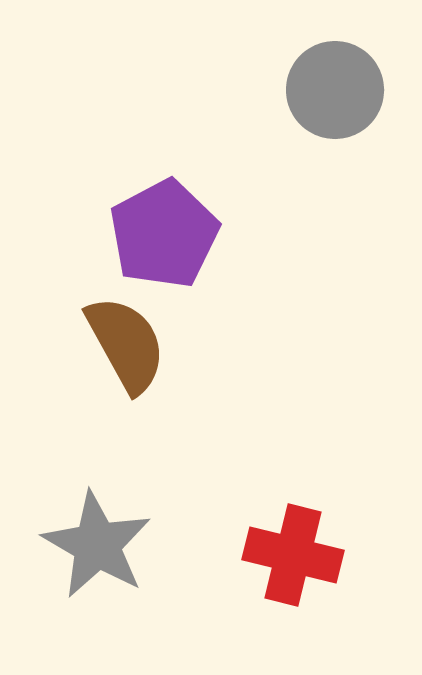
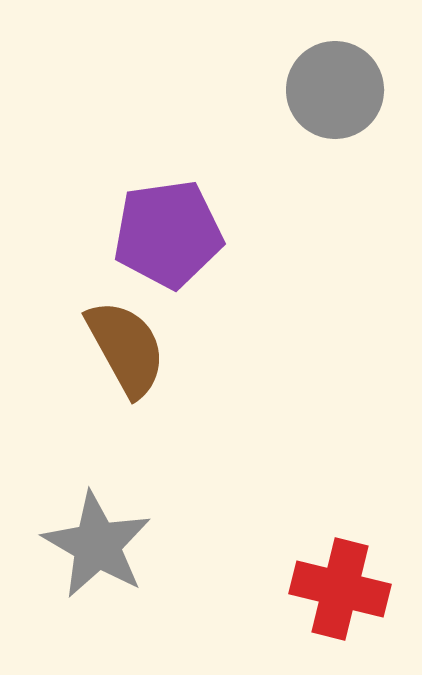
purple pentagon: moved 4 px right; rotated 20 degrees clockwise
brown semicircle: moved 4 px down
red cross: moved 47 px right, 34 px down
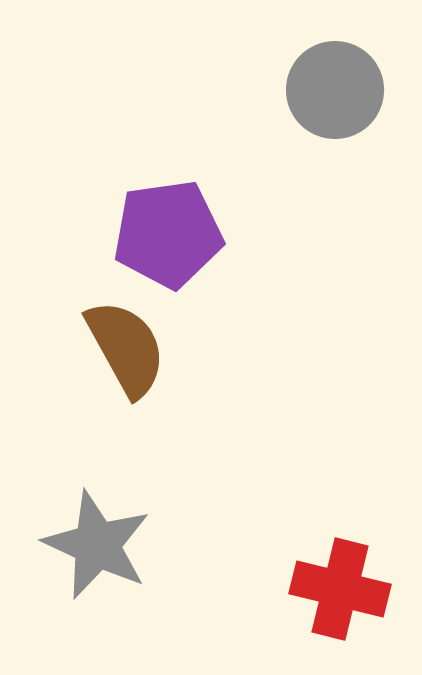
gray star: rotated 5 degrees counterclockwise
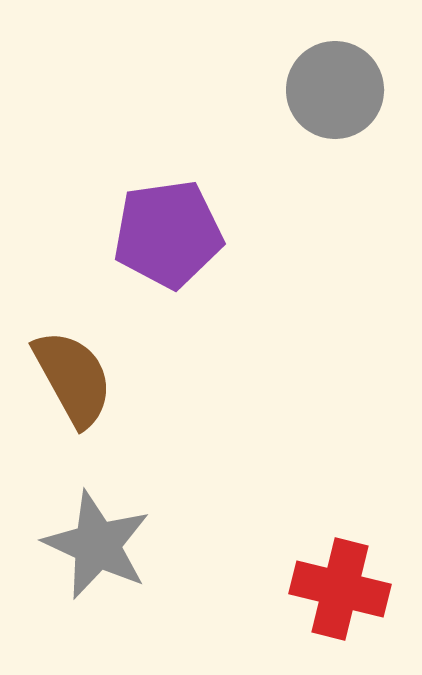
brown semicircle: moved 53 px left, 30 px down
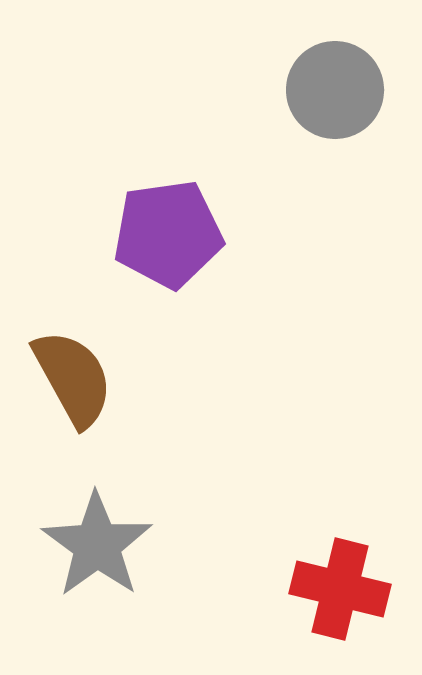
gray star: rotated 11 degrees clockwise
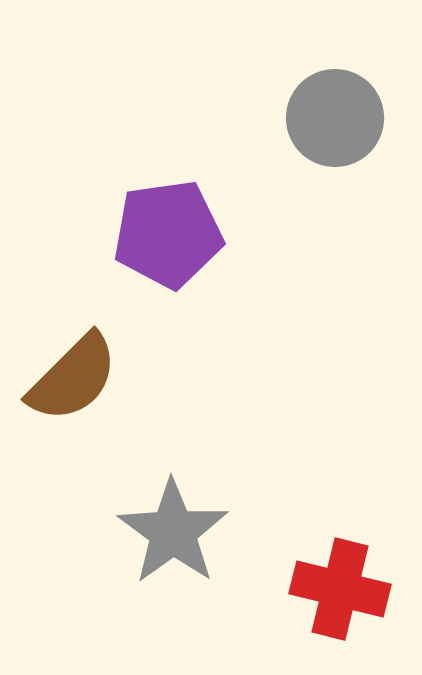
gray circle: moved 28 px down
brown semicircle: rotated 74 degrees clockwise
gray star: moved 76 px right, 13 px up
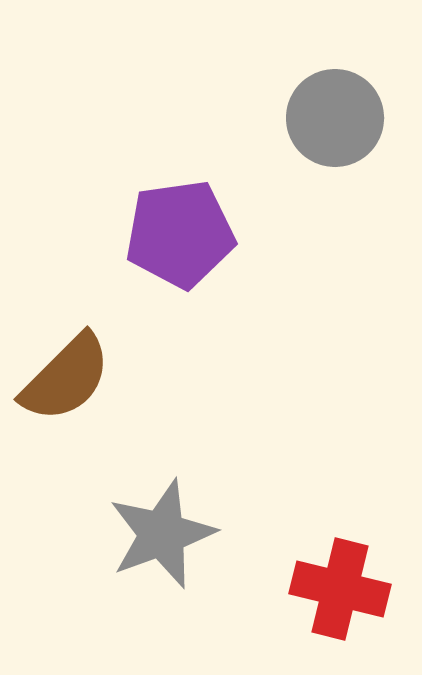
purple pentagon: moved 12 px right
brown semicircle: moved 7 px left
gray star: moved 11 px left, 2 px down; rotated 16 degrees clockwise
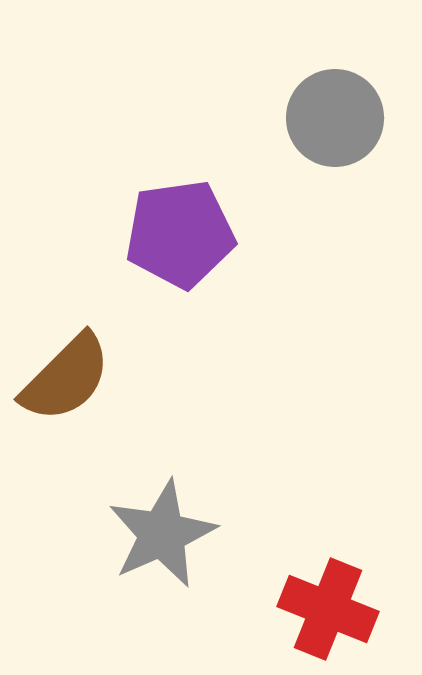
gray star: rotated 4 degrees counterclockwise
red cross: moved 12 px left, 20 px down; rotated 8 degrees clockwise
